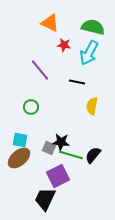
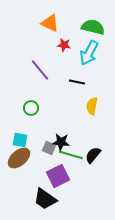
green circle: moved 1 px down
black trapezoid: rotated 80 degrees counterclockwise
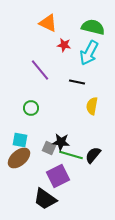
orange triangle: moved 2 px left
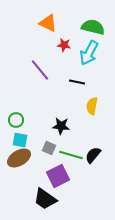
green circle: moved 15 px left, 12 px down
black star: moved 16 px up
brown ellipse: rotated 10 degrees clockwise
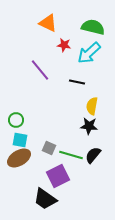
cyan arrow: rotated 20 degrees clockwise
black star: moved 28 px right
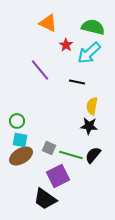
red star: moved 2 px right; rotated 24 degrees clockwise
green circle: moved 1 px right, 1 px down
brown ellipse: moved 2 px right, 2 px up
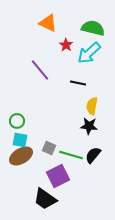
green semicircle: moved 1 px down
black line: moved 1 px right, 1 px down
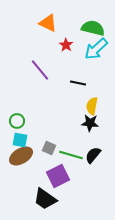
cyan arrow: moved 7 px right, 4 px up
black star: moved 1 px right, 3 px up
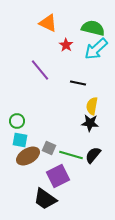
brown ellipse: moved 7 px right
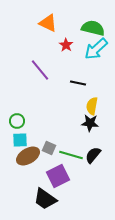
cyan square: rotated 14 degrees counterclockwise
